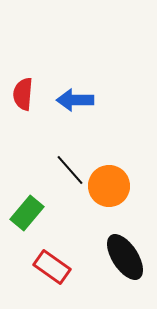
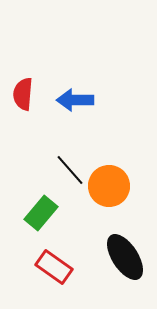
green rectangle: moved 14 px right
red rectangle: moved 2 px right
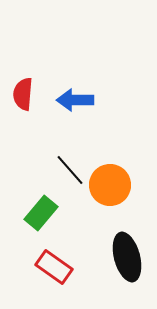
orange circle: moved 1 px right, 1 px up
black ellipse: moved 2 px right; rotated 18 degrees clockwise
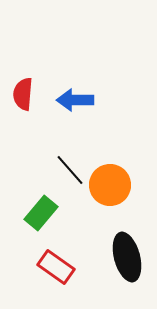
red rectangle: moved 2 px right
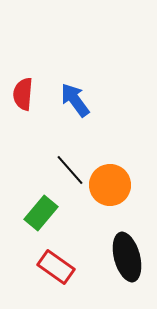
blue arrow: rotated 54 degrees clockwise
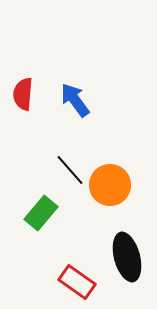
red rectangle: moved 21 px right, 15 px down
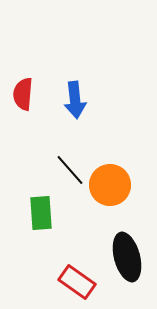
blue arrow: rotated 150 degrees counterclockwise
green rectangle: rotated 44 degrees counterclockwise
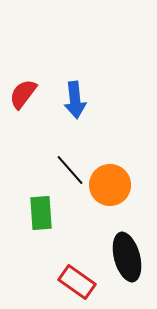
red semicircle: rotated 32 degrees clockwise
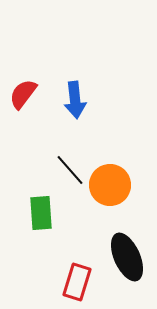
black ellipse: rotated 9 degrees counterclockwise
red rectangle: rotated 72 degrees clockwise
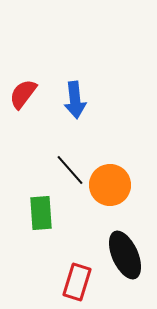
black ellipse: moved 2 px left, 2 px up
